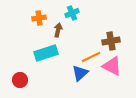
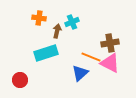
cyan cross: moved 9 px down
orange cross: rotated 16 degrees clockwise
brown arrow: moved 1 px left, 1 px down
brown cross: moved 1 px left, 2 px down
orange line: rotated 48 degrees clockwise
pink triangle: moved 2 px left, 3 px up
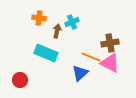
cyan rectangle: rotated 40 degrees clockwise
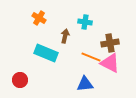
orange cross: rotated 24 degrees clockwise
cyan cross: moved 13 px right; rotated 32 degrees clockwise
brown arrow: moved 8 px right, 5 px down
blue triangle: moved 5 px right, 11 px down; rotated 36 degrees clockwise
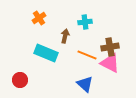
orange cross: rotated 24 degrees clockwise
cyan cross: rotated 16 degrees counterclockwise
brown cross: moved 4 px down
orange line: moved 4 px left, 2 px up
blue triangle: rotated 48 degrees clockwise
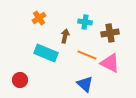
cyan cross: rotated 16 degrees clockwise
brown cross: moved 14 px up
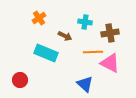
brown arrow: rotated 104 degrees clockwise
orange line: moved 6 px right, 3 px up; rotated 24 degrees counterclockwise
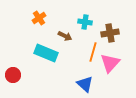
orange line: rotated 72 degrees counterclockwise
pink triangle: rotated 45 degrees clockwise
red circle: moved 7 px left, 5 px up
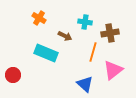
orange cross: rotated 24 degrees counterclockwise
pink triangle: moved 3 px right, 7 px down; rotated 10 degrees clockwise
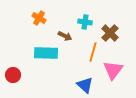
brown cross: rotated 36 degrees counterclockwise
cyan rectangle: rotated 20 degrees counterclockwise
pink triangle: rotated 15 degrees counterclockwise
blue triangle: moved 1 px down
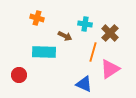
orange cross: moved 2 px left; rotated 16 degrees counterclockwise
cyan cross: moved 2 px down
cyan rectangle: moved 2 px left, 1 px up
pink triangle: moved 3 px left, 1 px up; rotated 20 degrees clockwise
red circle: moved 6 px right
blue triangle: moved 1 px left, 1 px up; rotated 18 degrees counterclockwise
